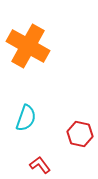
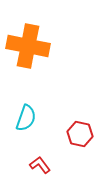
orange cross: rotated 18 degrees counterclockwise
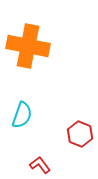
cyan semicircle: moved 4 px left, 3 px up
red hexagon: rotated 10 degrees clockwise
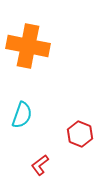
red L-shape: rotated 90 degrees counterclockwise
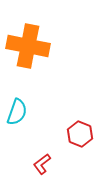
cyan semicircle: moved 5 px left, 3 px up
red L-shape: moved 2 px right, 1 px up
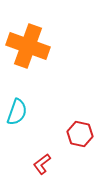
orange cross: rotated 9 degrees clockwise
red hexagon: rotated 10 degrees counterclockwise
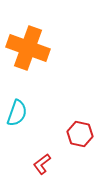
orange cross: moved 2 px down
cyan semicircle: moved 1 px down
